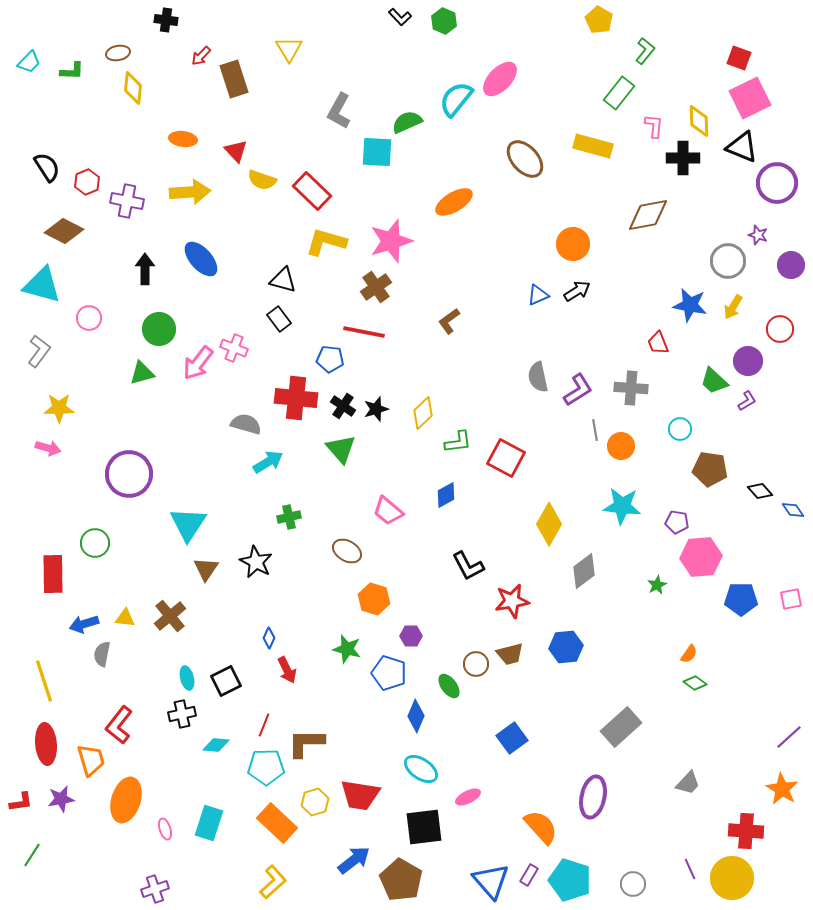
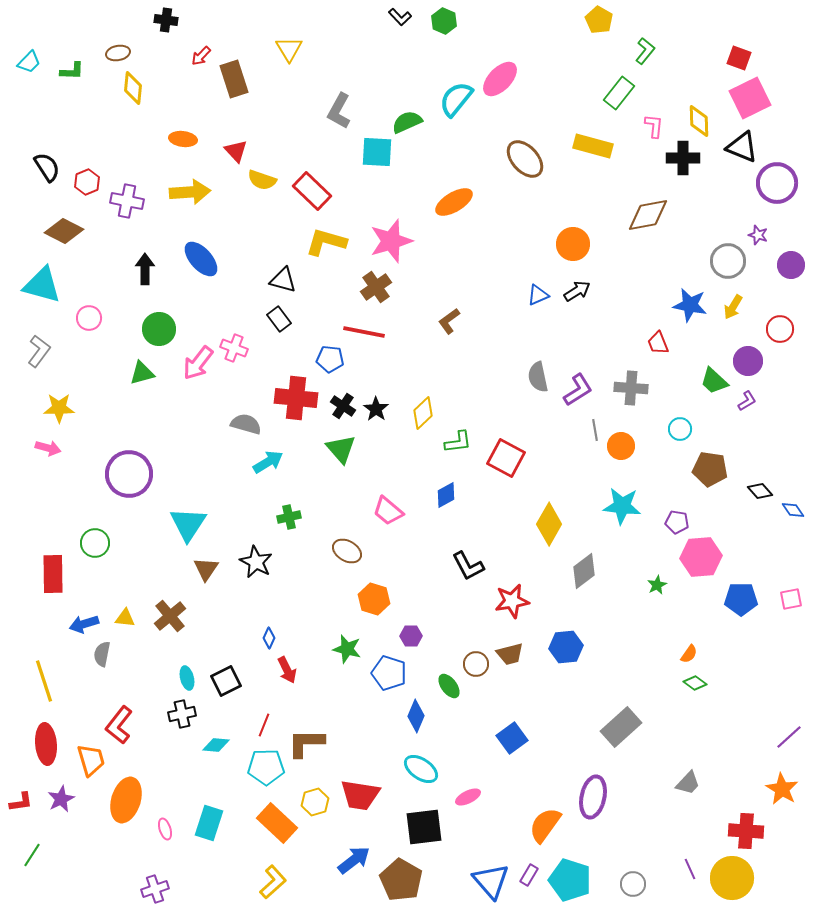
black star at (376, 409): rotated 20 degrees counterclockwise
purple star at (61, 799): rotated 16 degrees counterclockwise
orange semicircle at (541, 827): moved 4 px right, 2 px up; rotated 102 degrees counterclockwise
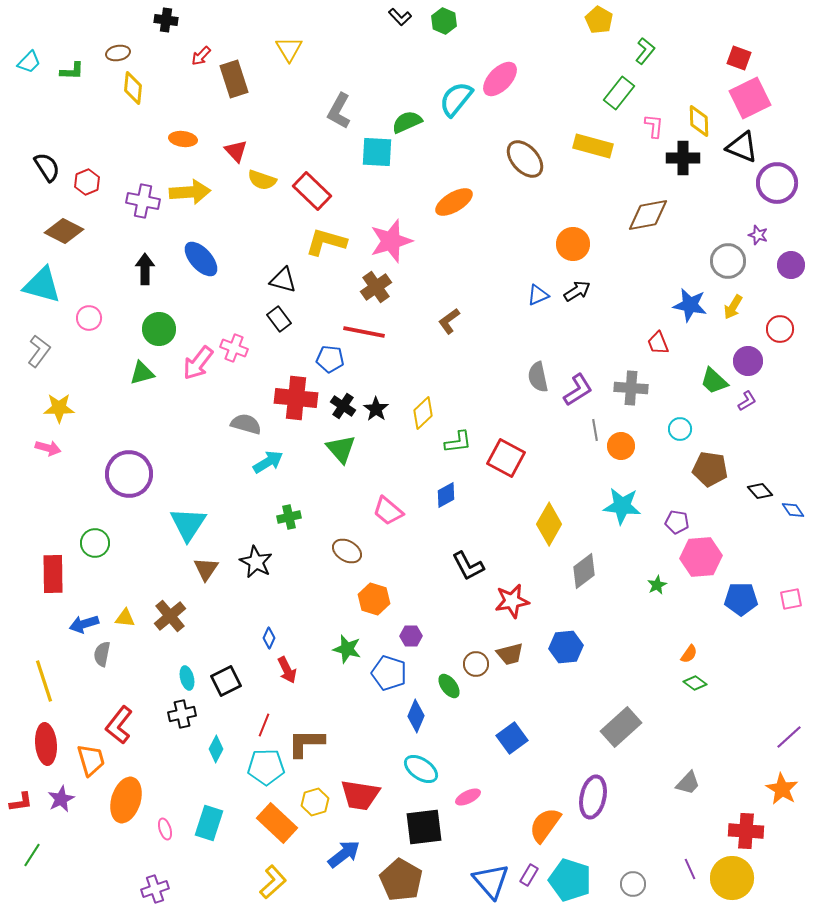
purple cross at (127, 201): moved 16 px right
cyan diamond at (216, 745): moved 4 px down; rotated 68 degrees counterclockwise
blue arrow at (354, 860): moved 10 px left, 6 px up
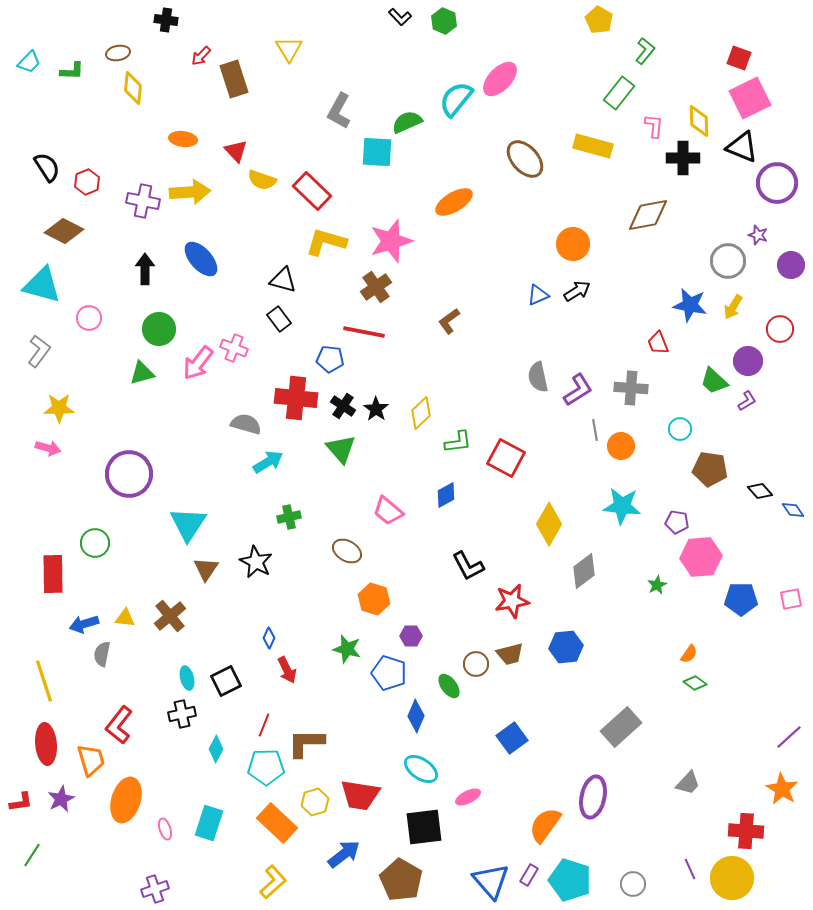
yellow diamond at (423, 413): moved 2 px left
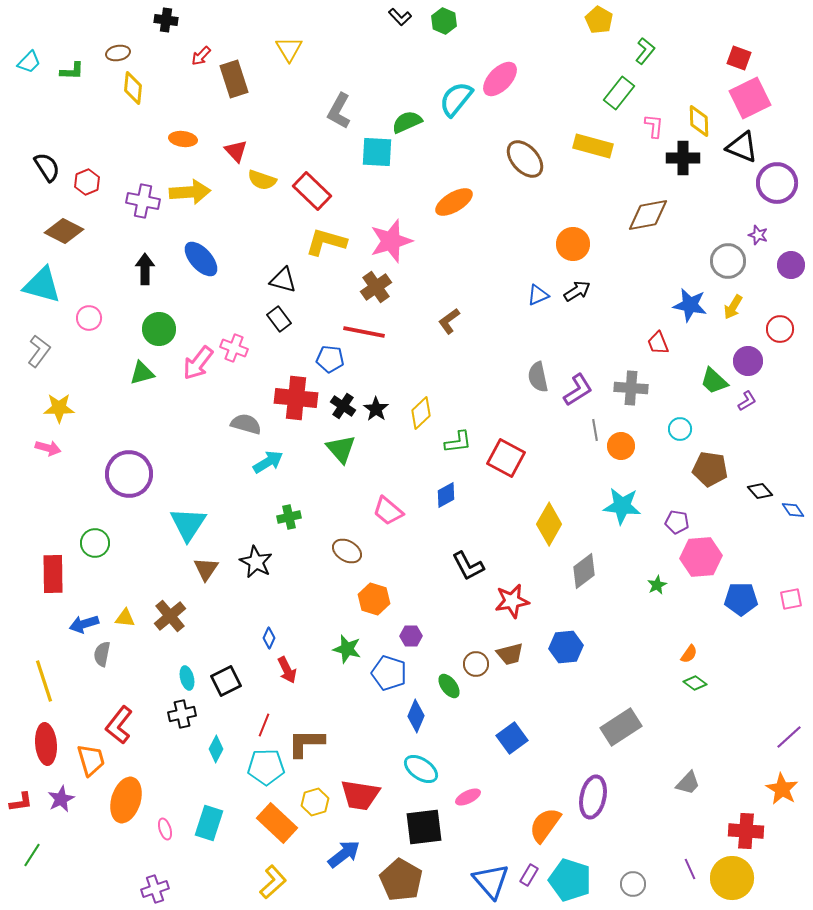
gray rectangle at (621, 727): rotated 9 degrees clockwise
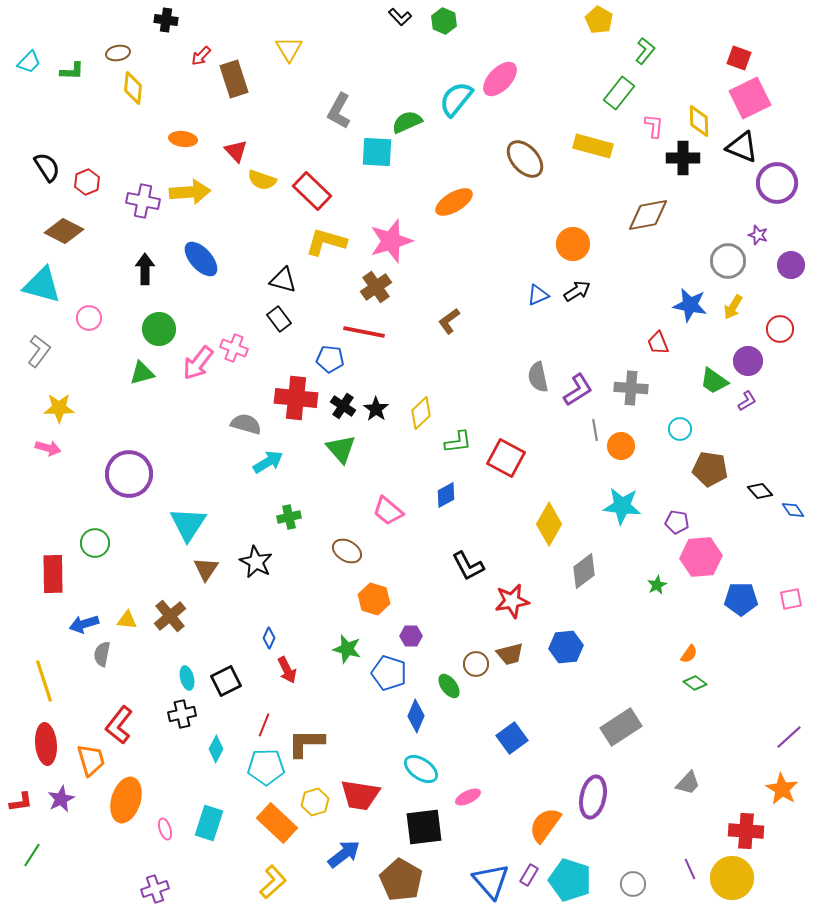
green trapezoid at (714, 381): rotated 8 degrees counterclockwise
yellow triangle at (125, 618): moved 2 px right, 2 px down
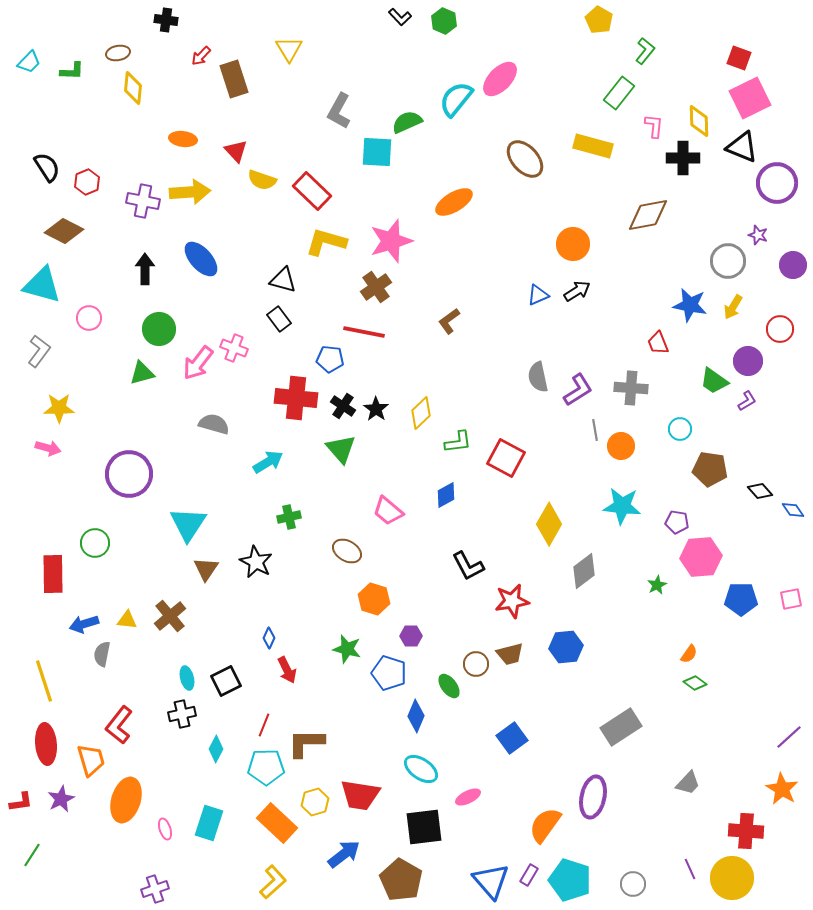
purple circle at (791, 265): moved 2 px right
gray semicircle at (246, 424): moved 32 px left
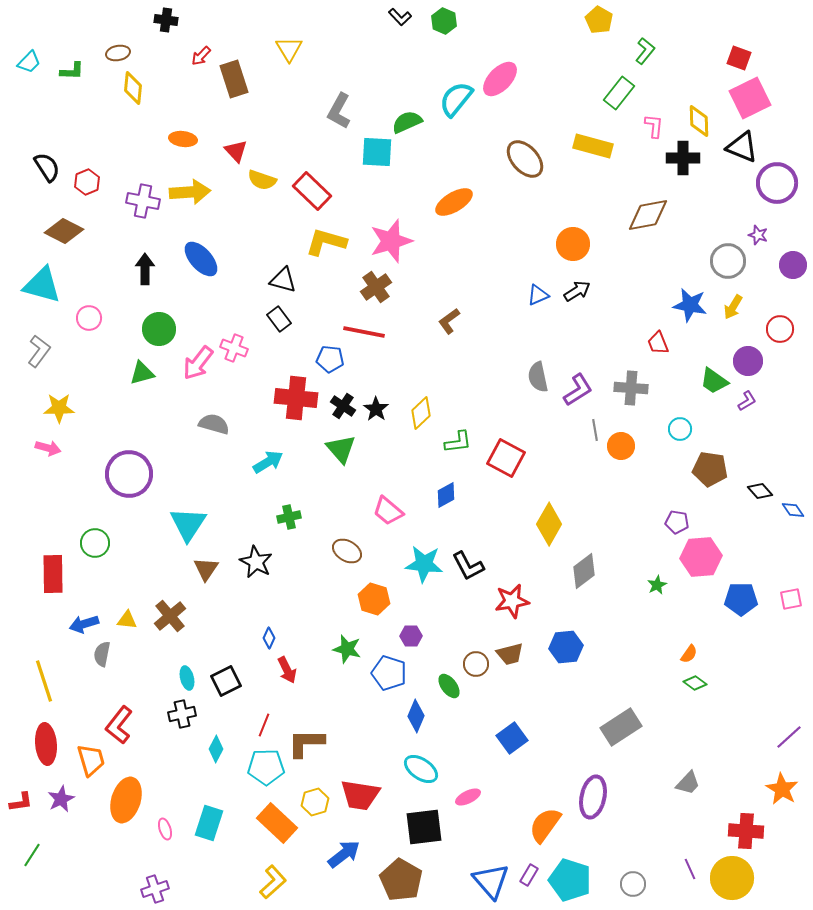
cyan star at (622, 506): moved 198 px left, 58 px down
